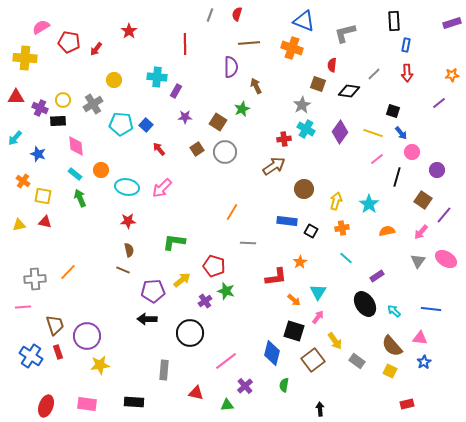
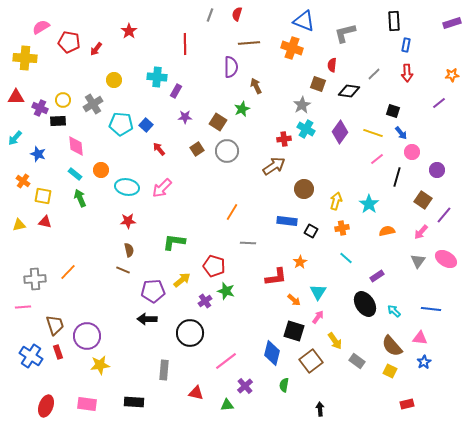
gray circle at (225, 152): moved 2 px right, 1 px up
brown square at (313, 360): moved 2 px left, 1 px down
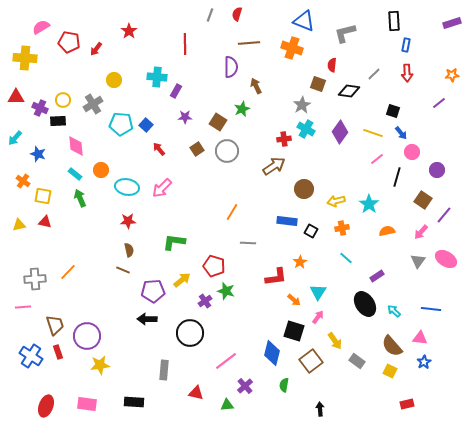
yellow arrow at (336, 201): rotated 120 degrees counterclockwise
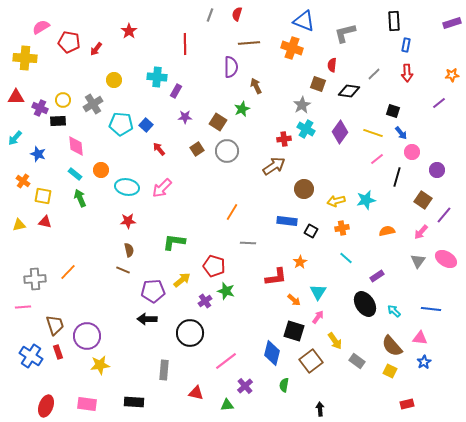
cyan star at (369, 204): moved 3 px left, 4 px up; rotated 24 degrees clockwise
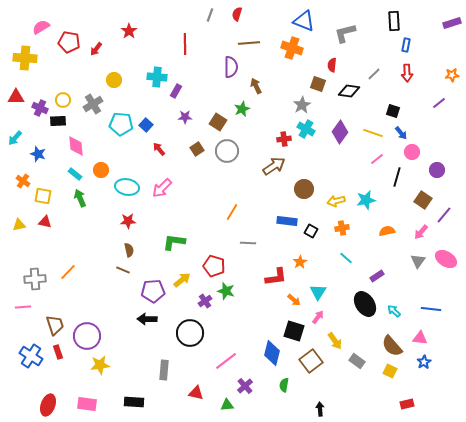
red ellipse at (46, 406): moved 2 px right, 1 px up
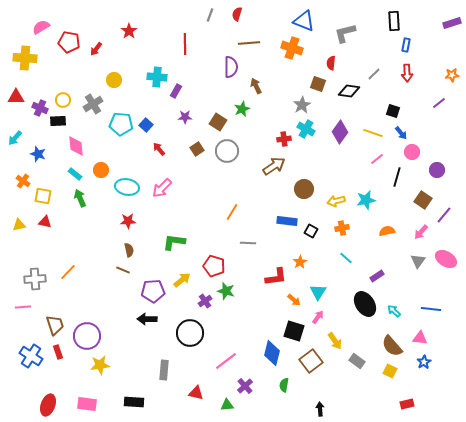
red semicircle at (332, 65): moved 1 px left, 2 px up
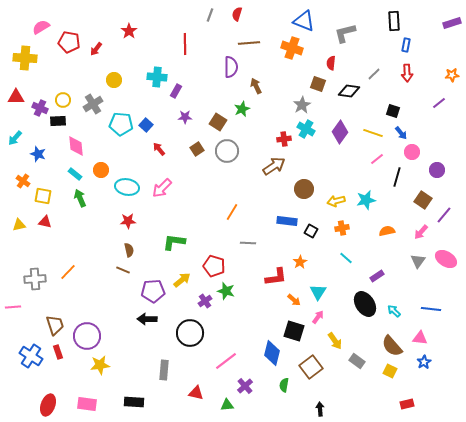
pink line at (23, 307): moved 10 px left
brown square at (311, 361): moved 6 px down
